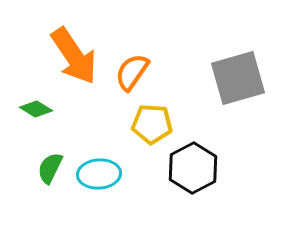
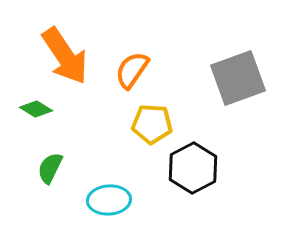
orange arrow: moved 9 px left
orange semicircle: moved 2 px up
gray square: rotated 4 degrees counterclockwise
cyan ellipse: moved 10 px right, 26 px down
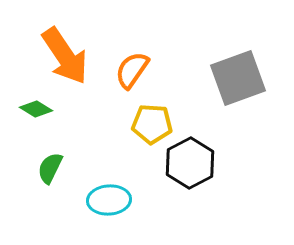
black hexagon: moved 3 px left, 5 px up
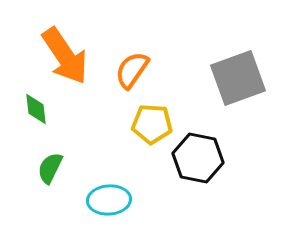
green diamond: rotated 52 degrees clockwise
black hexagon: moved 8 px right, 5 px up; rotated 21 degrees counterclockwise
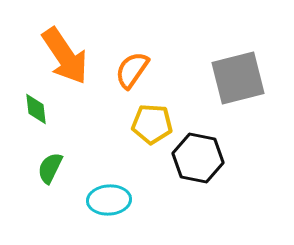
gray square: rotated 6 degrees clockwise
